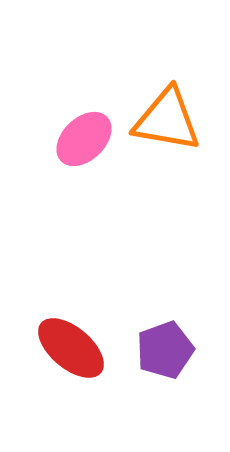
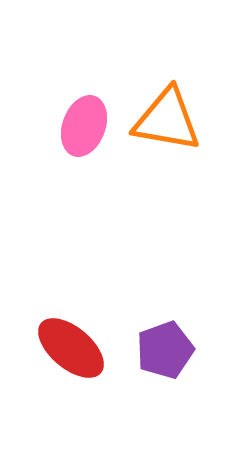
pink ellipse: moved 13 px up; rotated 26 degrees counterclockwise
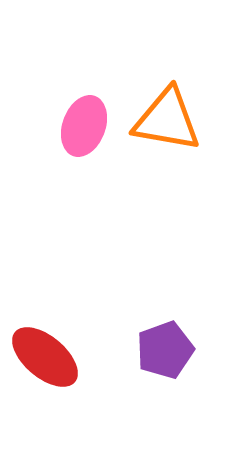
red ellipse: moved 26 px left, 9 px down
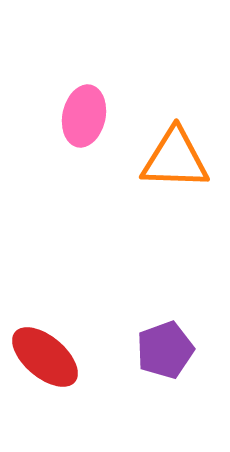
orange triangle: moved 8 px right, 39 px down; rotated 8 degrees counterclockwise
pink ellipse: moved 10 px up; rotated 8 degrees counterclockwise
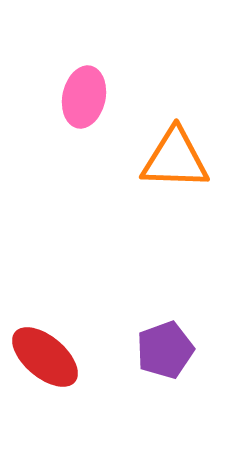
pink ellipse: moved 19 px up
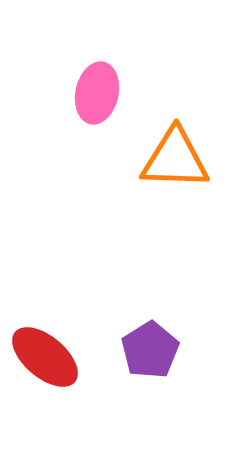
pink ellipse: moved 13 px right, 4 px up
purple pentagon: moved 15 px left; rotated 12 degrees counterclockwise
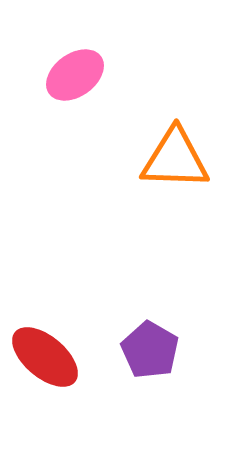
pink ellipse: moved 22 px left, 18 px up; rotated 42 degrees clockwise
purple pentagon: rotated 10 degrees counterclockwise
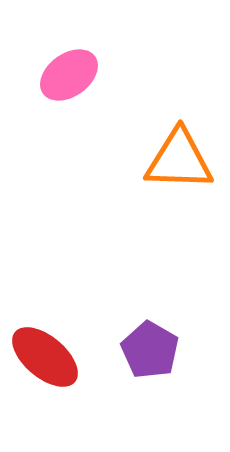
pink ellipse: moved 6 px left
orange triangle: moved 4 px right, 1 px down
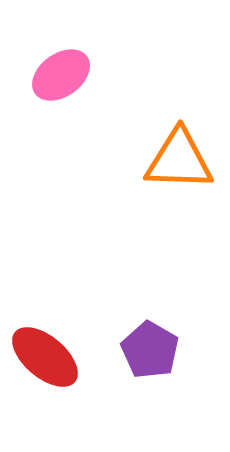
pink ellipse: moved 8 px left
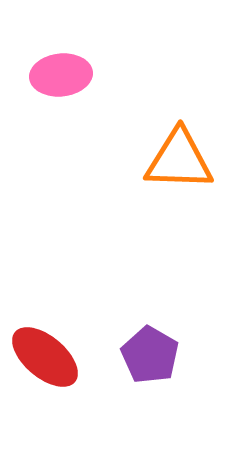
pink ellipse: rotated 30 degrees clockwise
purple pentagon: moved 5 px down
